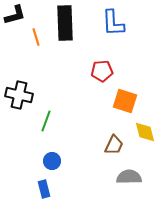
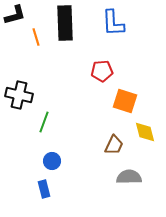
green line: moved 2 px left, 1 px down
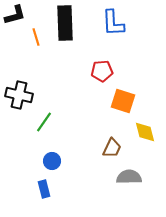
orange square: moved 2 px left
green line: rotated 15 degrees clockwise
brown trapezoid: moved 2 px left, 3 px down
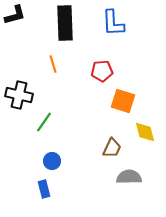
orange line: moved 17 px right, 27 px down
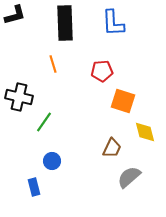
black cross: moved 2 px down
gray semicircle: rotated 40 degrees counterclockwise
blue rectangle: moved 10 px left, 2 px up
